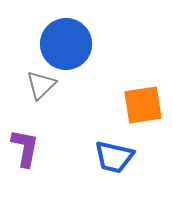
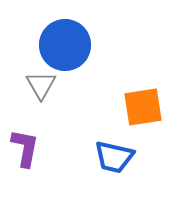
blue circle: moved 1 px left, 1 px down
gray triangle: rotated 16 degrees counterclockwise
orange square: moved 2 px down
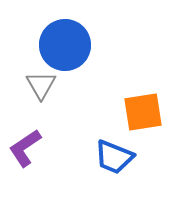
orange square: moved 5 px down
purple L-shape: rotated 135 degrees counterclockwise
blue trapezoid: rotated 9 degrees clockwise
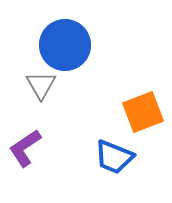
orange square: rotated 12 degrees counterclockwise
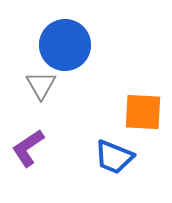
orange square: rotated 24 degrees clockwise
purple L-shape: moved 3 px right
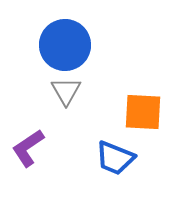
gray triangle: moved 25 px right, 6 px down
blue trapezoid: moved 1 px right, 1 px down
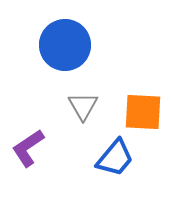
gray triangle: moved 17 px right, 15 px down
blue trapezoid: rotated 72 degrees counterclockwise
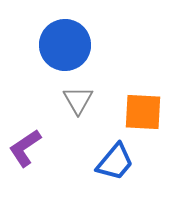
gray triangle: moved 5 px left, 6 px up
purple L-shape: moved 3 px left
blue trapezoid: moved 4 px down
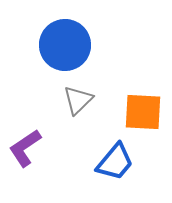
gray triangle: rotated 16 degrees clockwise
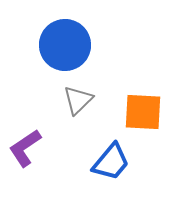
blue trapezoid: moved 4 px left
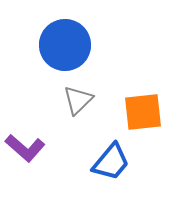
orange square: rotated 9 degrees counterclockwise
purple L-shape: rotated 105 degrees counterclockwise
